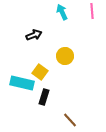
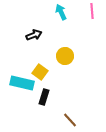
cyan arrow: moved 1 px left
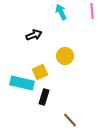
yellow square: rotated 28 degrees clockwise
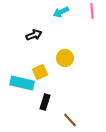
cyan arrow: rotated 91 degrees counterclockwise
yellow circle: moved 2 px down
black rectangle: moved 1 px right, 5 px down
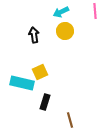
pink line: moved 3 px right
black arrow: rotated 77 degrees counterclockwise
yellow circle: moved 27 px up
brown line: rotated 28 degrees clockwise
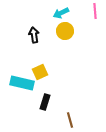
cyan arrow: moved 1 px down
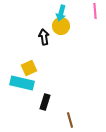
cyan arrow: rotated 49 degrees counterclockwise
yellow circle: moved 4 px left, 5 px up
black arrow: moved 10 px right, 2 px down
yellow square: moved 11 px left, 4 px up
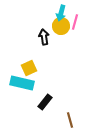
pink line: moved 20 px left, 11 px down; rotated 21 degrees clockwise
black rectangle: rotated 21 degrees clockwise
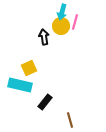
cyan arrow: moved 1 px right, 1 px up
cyan rectangle: moved 2 px left, 2 px down
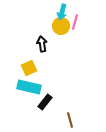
black arrow: moved 2 px left, 7 px down
cyan rectangle: moved 9 px right, 2 px down
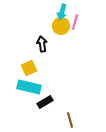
black rectangle: rotated 21 degrees clockwise
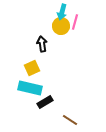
yellow square: moved 3 px right
cyan rectangle: moved 1 px right, 1 px down
brown line: rotated 42 degrees counterclockwise
